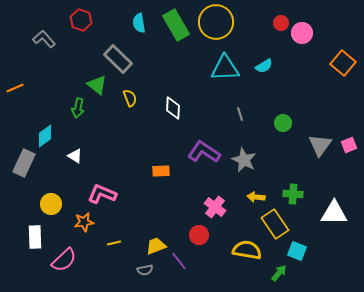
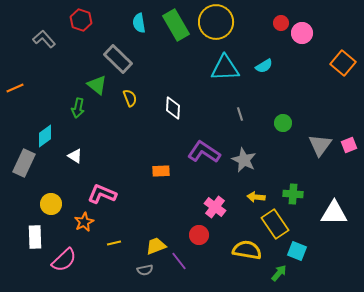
orange star at (84, 222): rotated 18 degrees counterclockwise
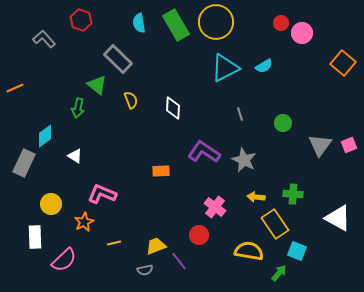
cyan triangle at (225, 68): rotated 24 degrees counterclockwise
yellow semicircle at (130, 98): moved 1 px right, 2 px down
white triangle at (334, 213): moved 4 px right, 5 px down; rotated 28 degrees clockwise
yellow semicircle at (247, 250): moved 2 px right, 1 px down
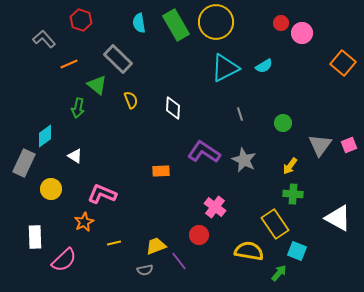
orange line at (15, 88): moved 54 px right, 24 px up
yellow arrow at (256, 197): moved 34 px right, 31 px up; rotated 60 degrees counterclockwise
yellow circle at (51, 204): moved 15 px up
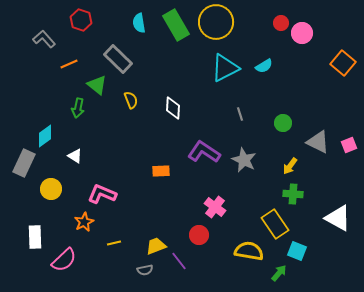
gray triangle at (320, 145): moved 2 px left, 3 px up; rotated 40 degrees counterclockwise
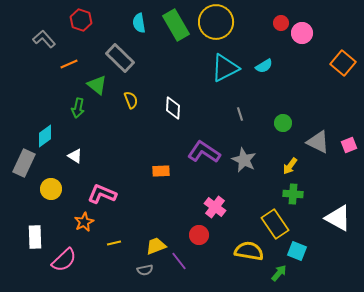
gray rectangle at (118, 59): moved 2 px right, 1 px up
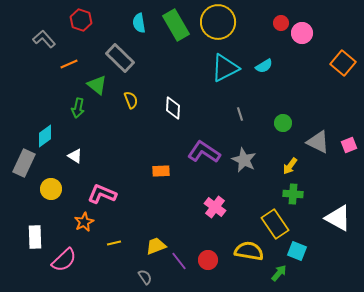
yellow circle at (216, 22): moved 2 px right
red circle at (199, 235): moved 9 px right, 25 px down
gray semicircle at (145, 270): moved 7 px down; rotated 112 degrees counterclockwise
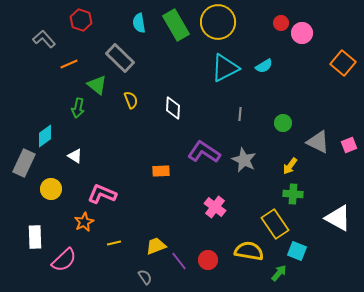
gray line at (240, 114): rotated 24 degrees clockwise
